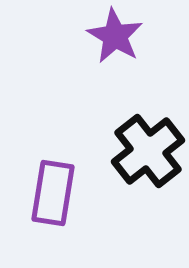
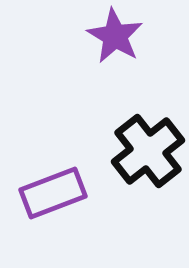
purple rectangle: rotated 60 degrees clockwise
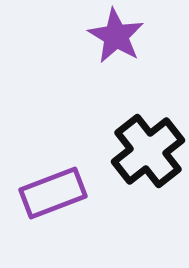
purple star: moved 1 px right
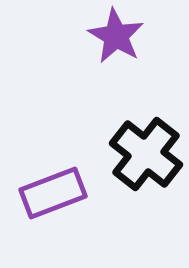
black cross: moved 2 px left, 3 px down; rotated 14 degrees counterclockwise
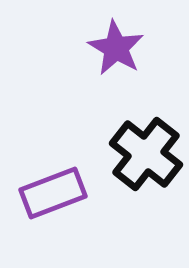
purple star: moved 12 px down
